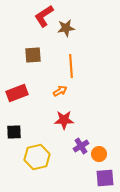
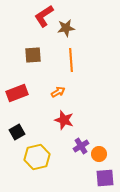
orange line: moved 6 px up
orange arrow: moved 2 px left, 1 px down
red star: rotated 18 degrees clockwise
black square: moved 3 px right; rotated 28 degrees counterclockwise
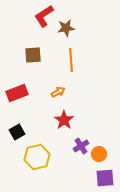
red star: rotated 18 degrees clockwise
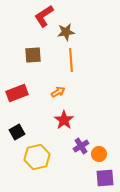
brown star: moved 4 px down
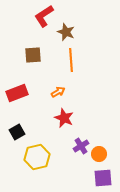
brown star: rotated 30 degrees clockwise
red star: moved 2 px up; rotated 12 degrees counterclockwise
purple square: moved 2 px left
